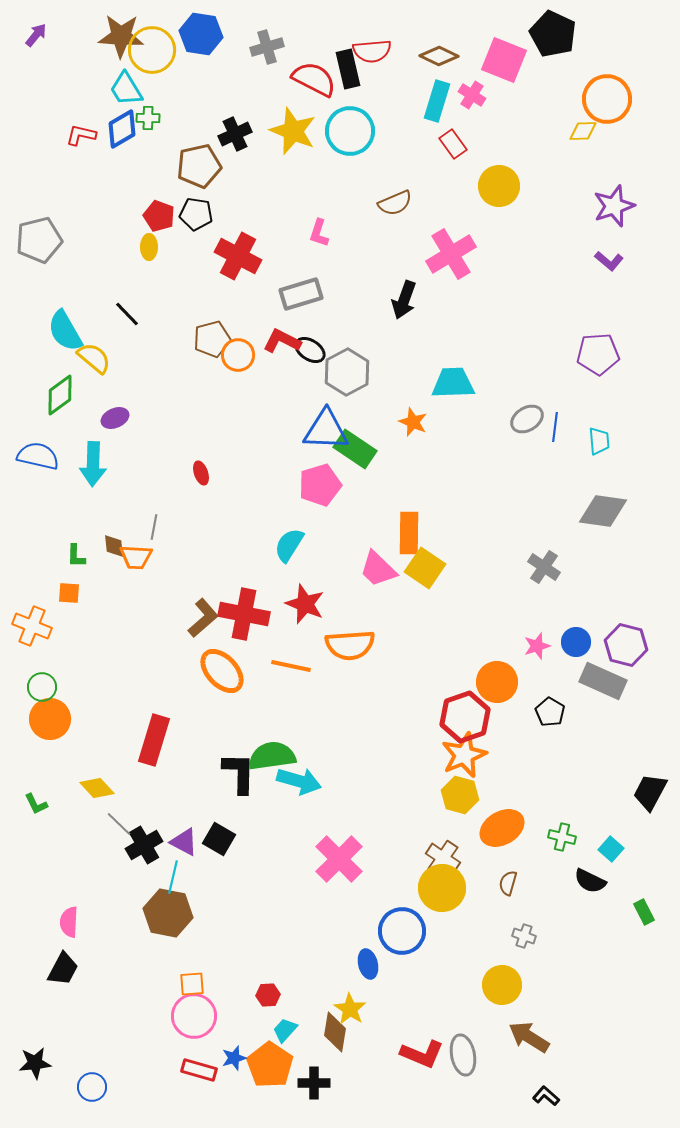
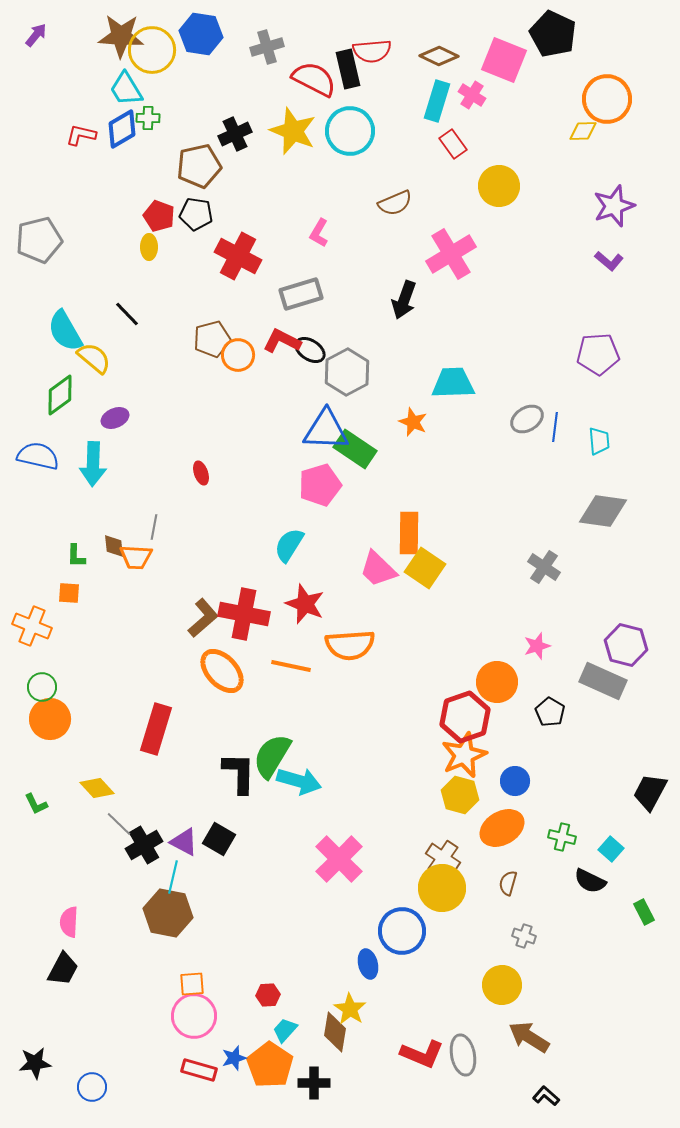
pink L-shape at (319, 233): rotated 12 degrees clockwise
blue circle at (576, 642): moved 61 px left, 139 px down
red rectangle at (154, 740): moved 2 px right, 11 px up
green semicircle at (272, 756): rotated 51 degrees counterclockwise
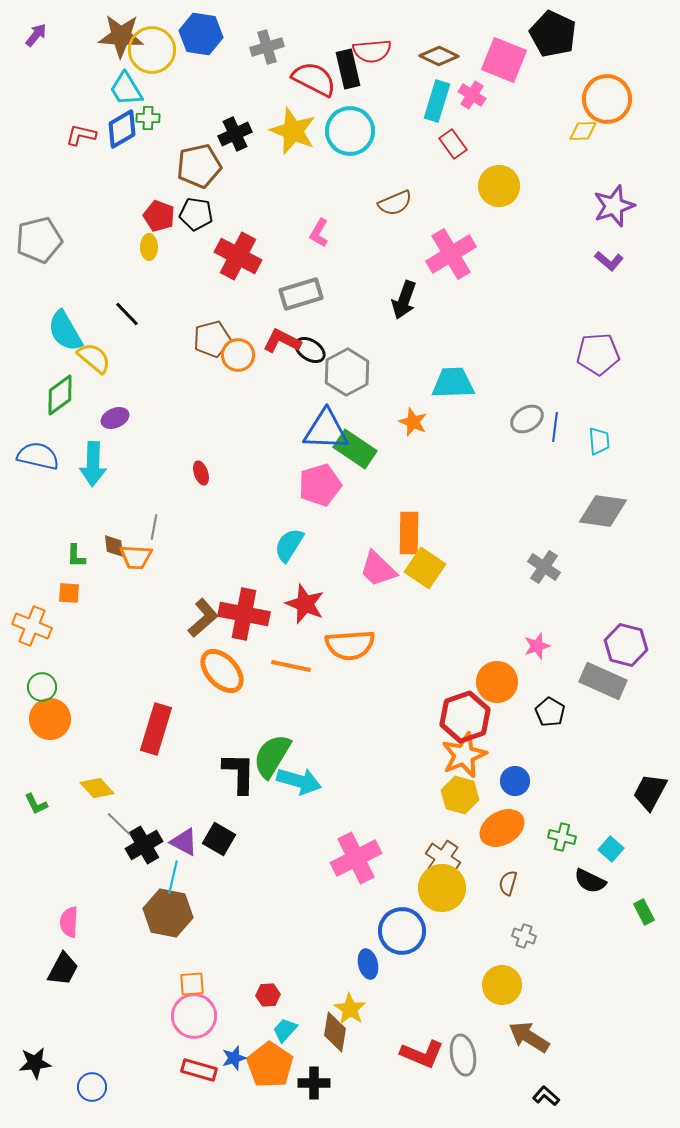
pink cross at (339, 859): moved 17 px right, 1 px up; rotated 18 degrees clockwise
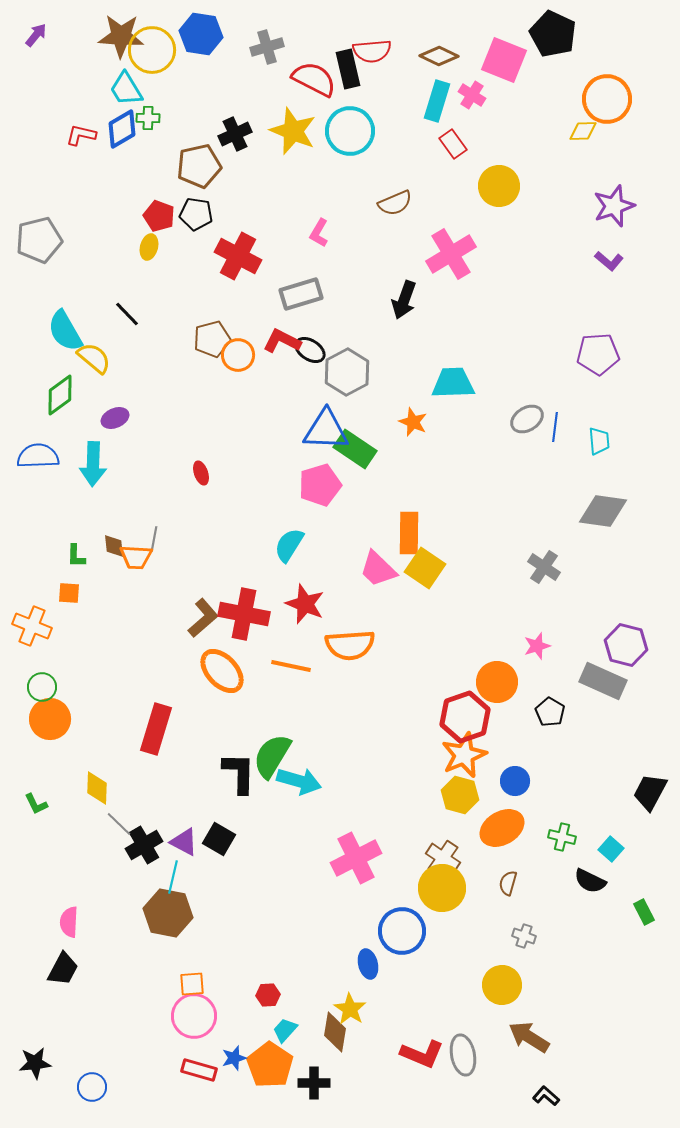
yellow ellipse at (149, 247): rotated 15 degrees clockwise
blue semicircle at (38, 456): rotated 15 degrees counterclockwise
gray line at (154, 527): moved 12 px down
yellow diamond at (97, 788): rotated 44 degrees clockwise
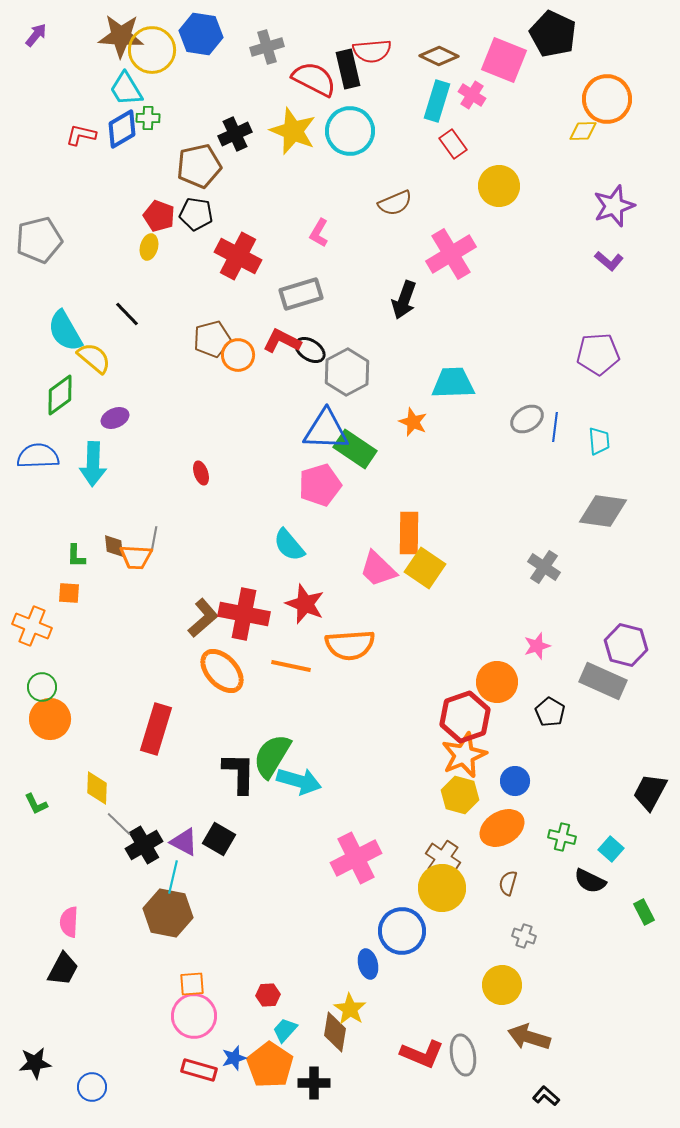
cyan semicircle at (289, 545): rotated 72 degrees counterclockwise
brown arrow at (529, 1037): rotated 15 degrees counterclockwise
